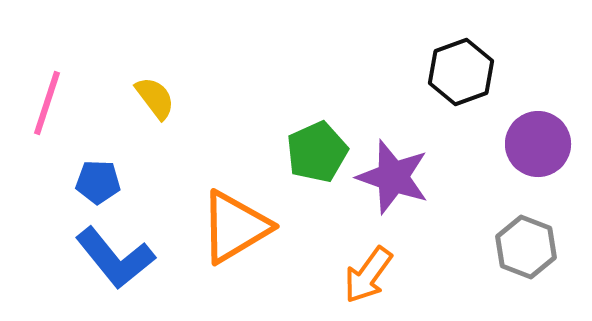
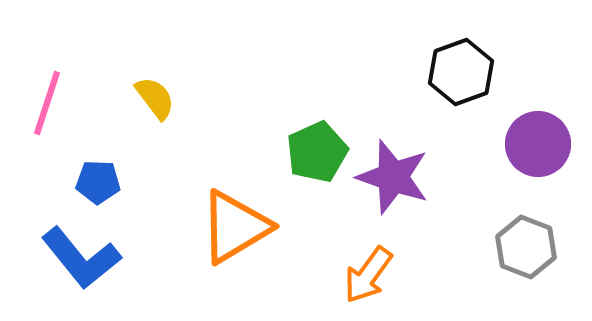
blue L-shape: moved 34 px left
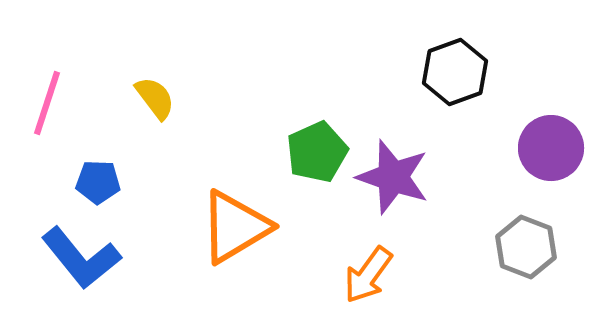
black hexagon: moved 6 px left
purple circle: moved 13 px right, 4 px down
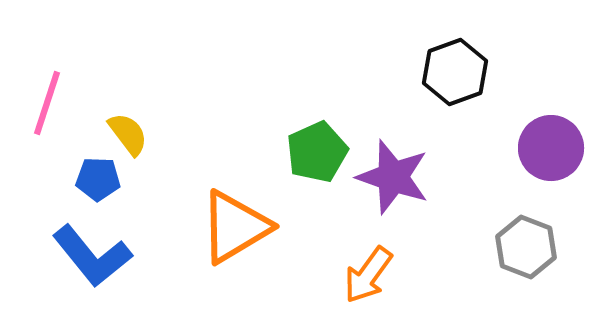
yellow semicircle: moved 27 px left, 36 px down
blue pentagon: moved 3 px up
blue L-shape: moved 11 px right, 2 px up
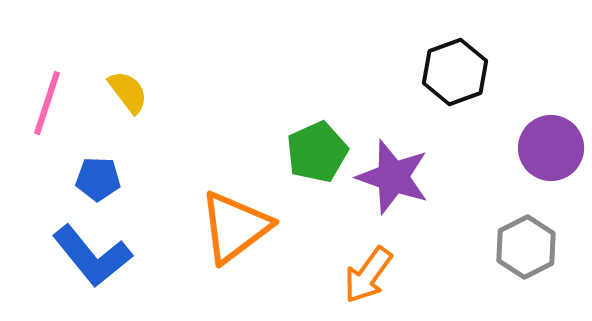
yellow semicircle: moved 42 px up
orange triangle: rotated 6 degrees counterclockwise
gray hexagon: rotated 12 degrees clockwise
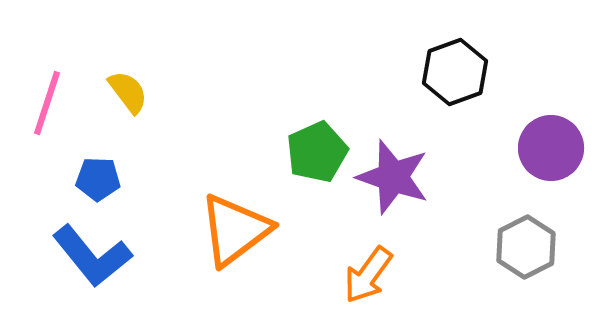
orange triangle: moved 3 px down
